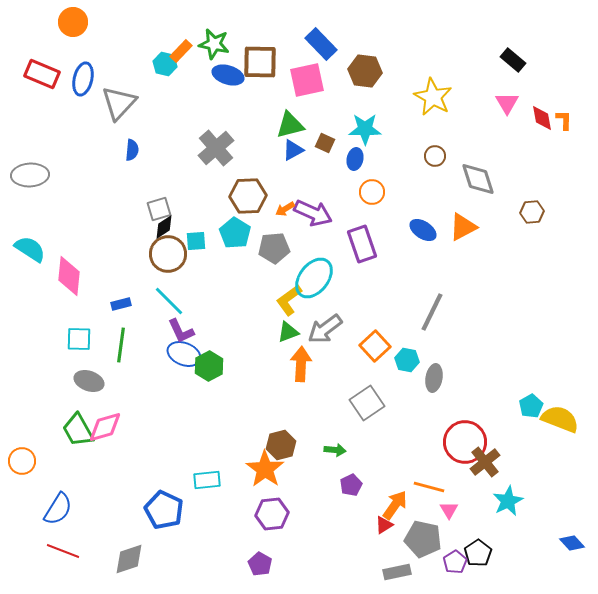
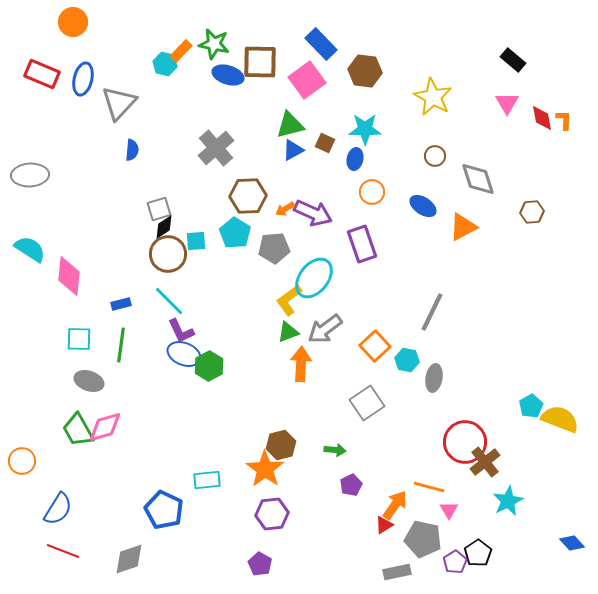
pink square at (307, 80): rotated 24 degrees counterclockwise
blue ellipse at (423, 230): moved 24 px up
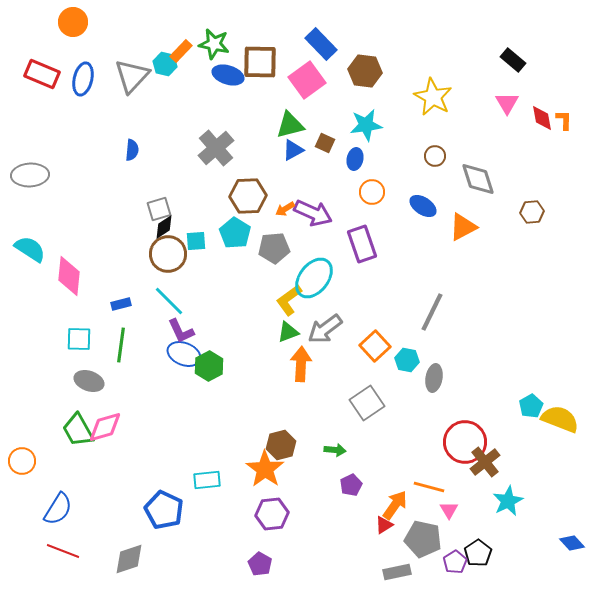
gray triangle at (119, 103): moved 13 px right, 27 px up
cyan star at (365, 129): moved 1 px right, 4 px up; rotated 8 degrees counterclockwise
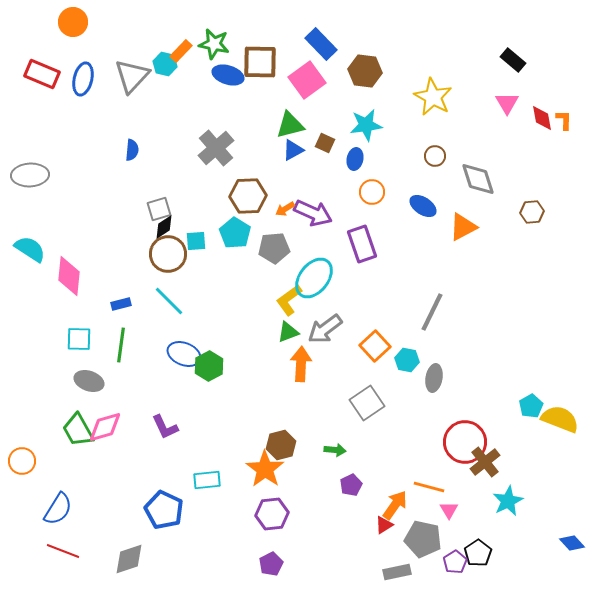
purple L-shape at (181, 331): moved 16 px left, 96 px down
purple pentagon at (260, 564): moved 11 px right; rotated 15 degrees clockwise
